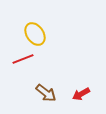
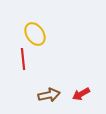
red line: rotated 75 degrees counterclockwise
brown arrow: moved 3 px right, 2 px down; rotated 50 degrees counterclockwise
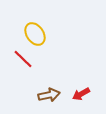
red line: rotated 40 degrees counterclockwise
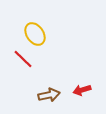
red arrow: moved 1 px right, 4 px up; rotated 12 degrees clockwise
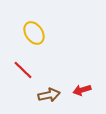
yellow ellipse: moved 1 px left, 1 px up
red line: moved 11 px down
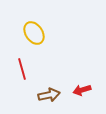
red line: moved 1 px left, 1 px up; rotated 30 degrees clockwise
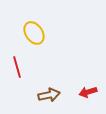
red line: moved 5 px left, 2 px up
red arrow: moved 6 px right, 2 px down
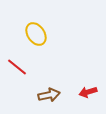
yellow ellipse: moved 2 px right, 1 px down
red line: rotated 35 degrees counterclockwise
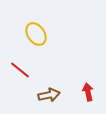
red line: moved 3 px right, 3 px down
red arrow: rotated 96 degrees clockwise
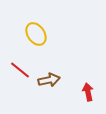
brown arrow: moved 15 px up
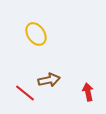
red line: moved 5 px right, 23 px down
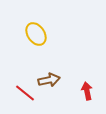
red arrow: moved 1 px left, 1 px up
